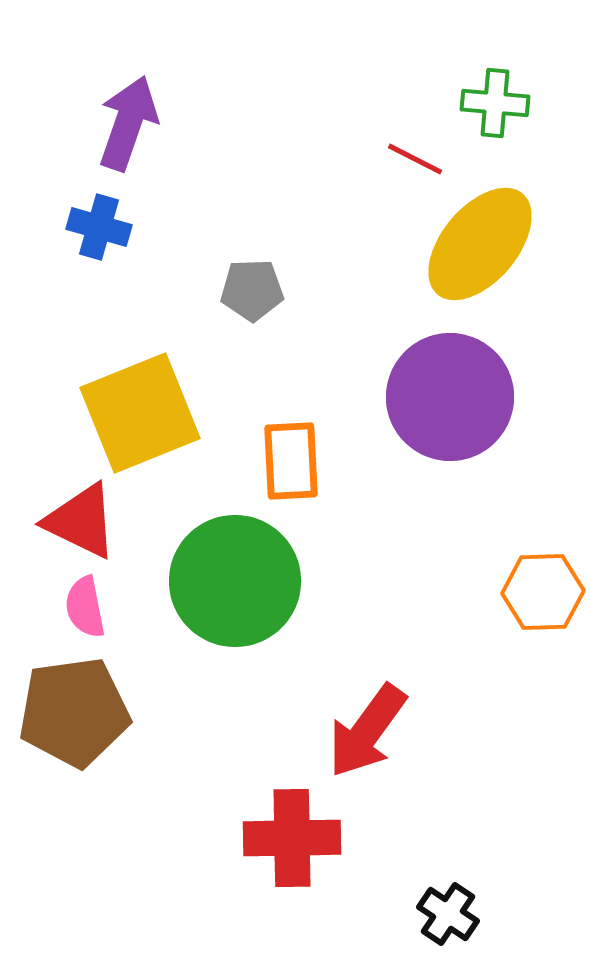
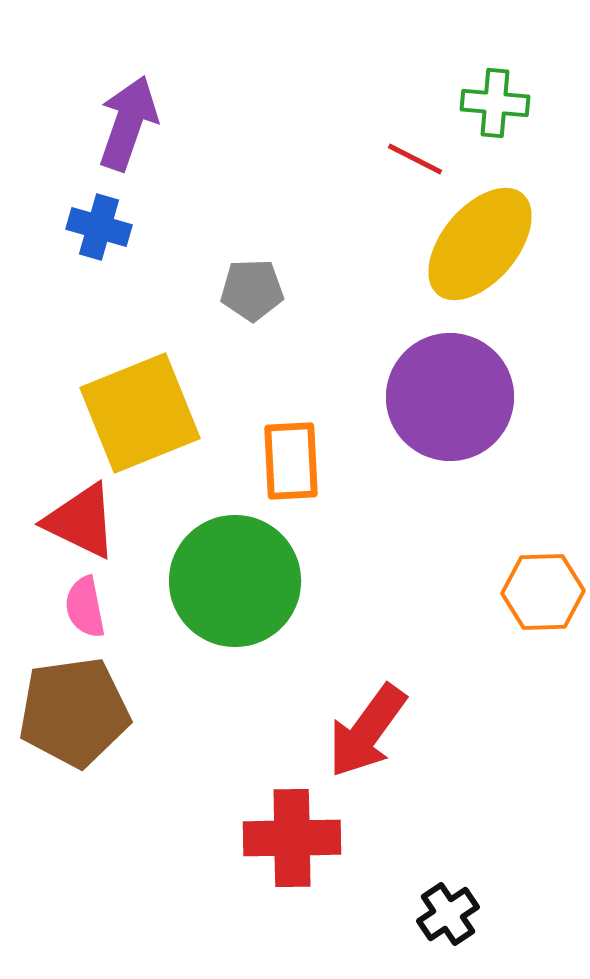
black cross: rotated 22 degrees clockwise
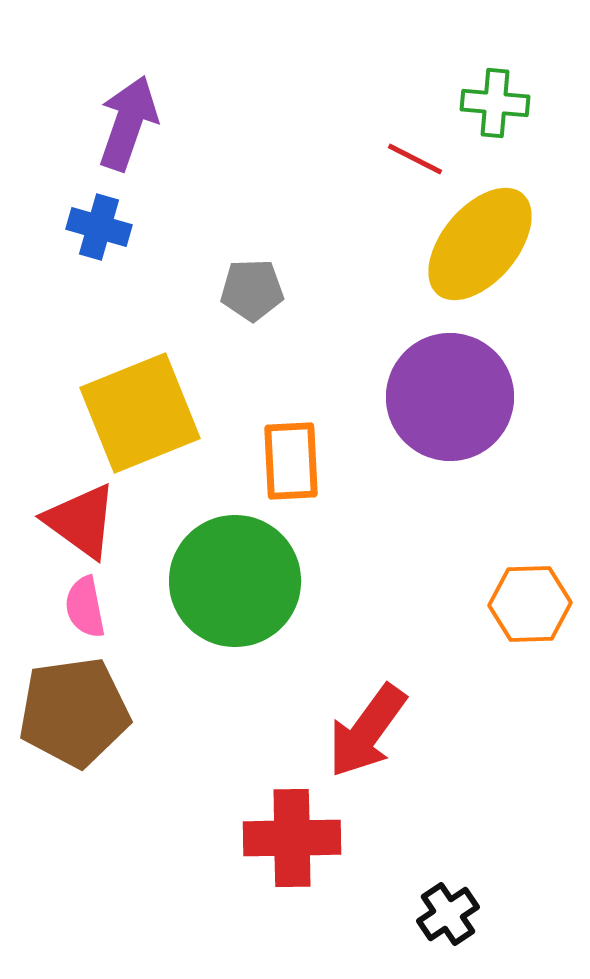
red triangle: rotated 10 degrees clockwise
orange hexagon: moved 13 px left, 12 px down
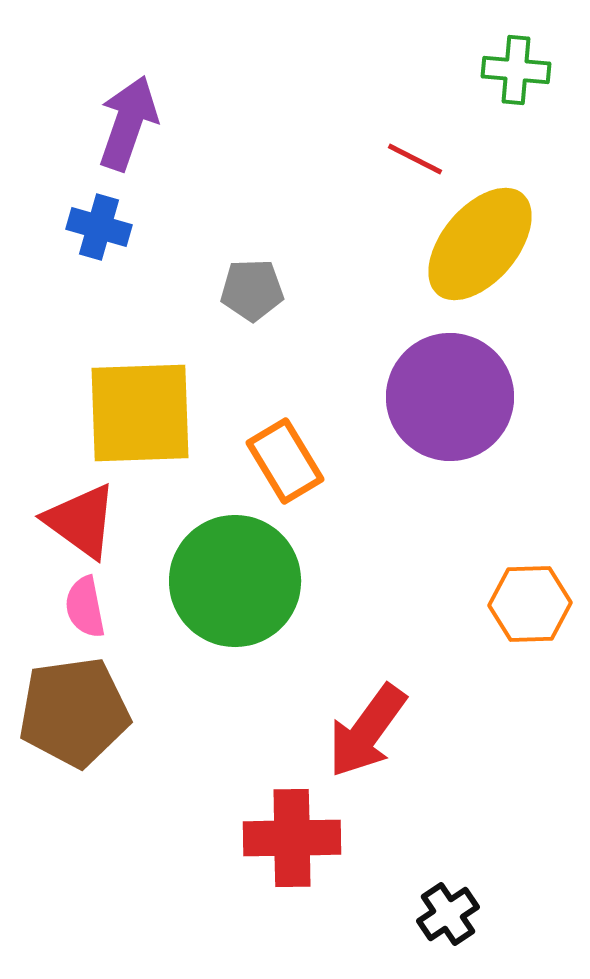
green cross: moved 21 px right, 33 px up
yellow square: rotated 20 degrees clockwise
orange rectangle: moved 6 px left; rotated 28 degrees counterclockwise
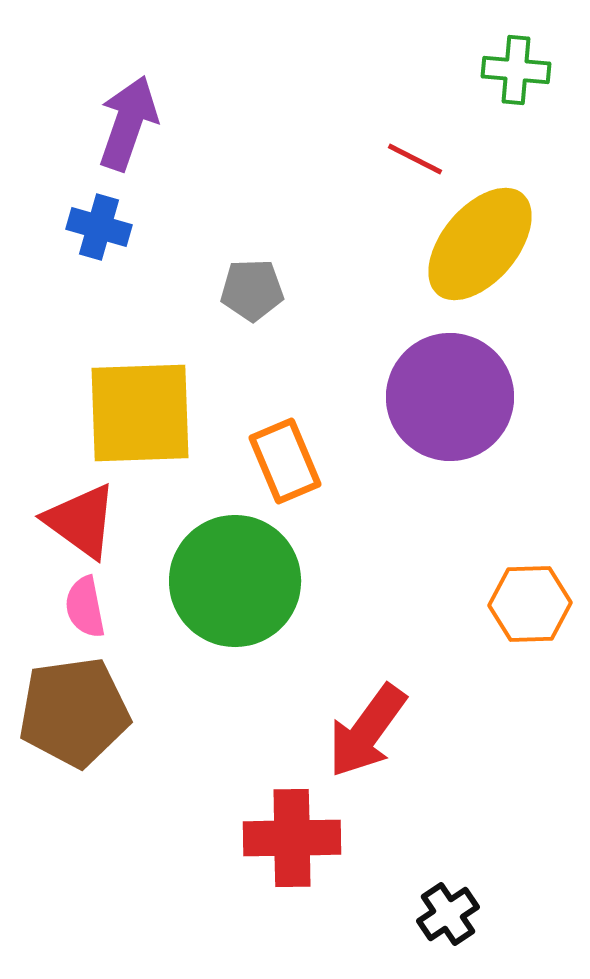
orange rectangle: rotated 8 degrees clockwise
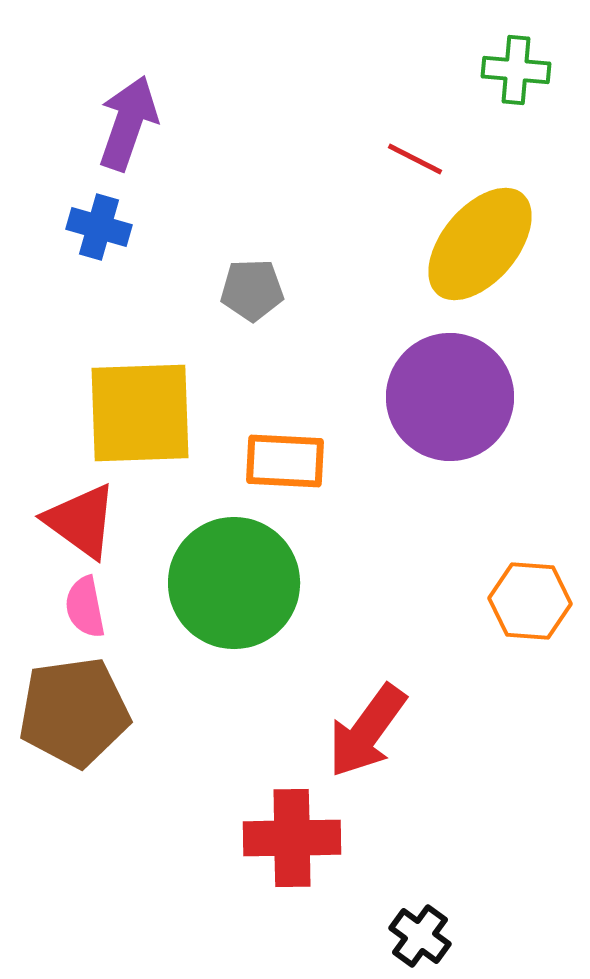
orange rectangle: rotated 64 degrees counterclockwise
green circle: moved 1 px left, 2 px down
orange hexagon: moved 3 px up; rotated 6 degrees clockwise
black cross: moved 28 px left, 22 px down; rotated 20 degrees counterclockwise
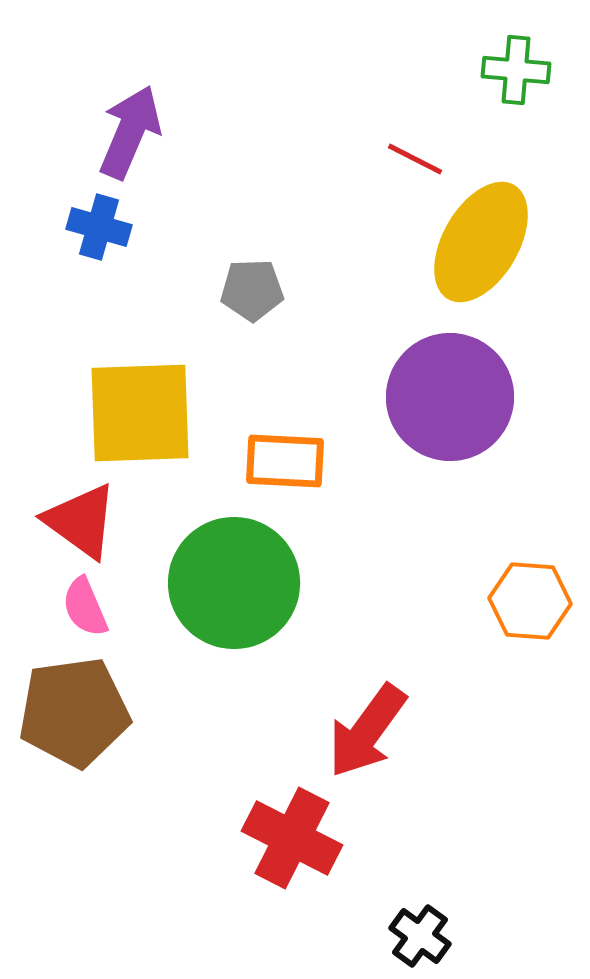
purple arrow: moved 2 px right, 9 px down; rotated 4 degrees clockwise
yellow ellipse: moved 1 px right, 2 px up; rotated 10 degrees counterclockwise
pink semicircle: rotated 12 degrees counterclockwise
red cross: rotated 28 degrees clockwise
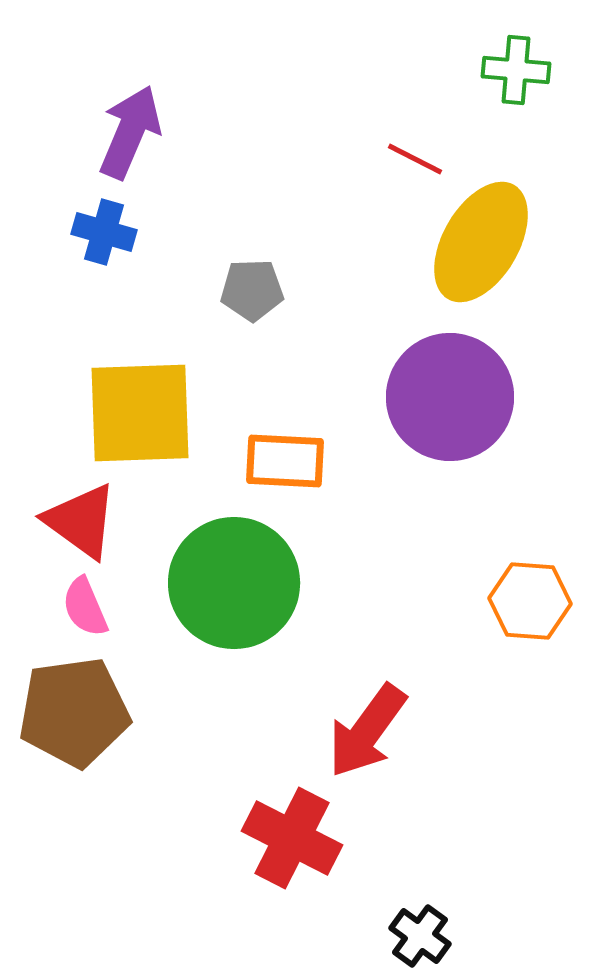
blue cross: moved 5 px right, 5 px down
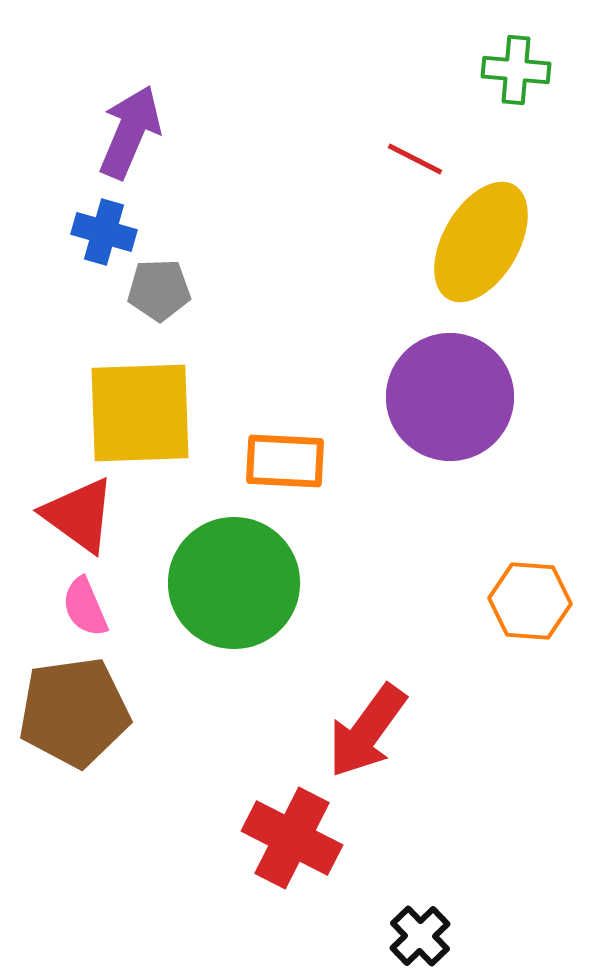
gray pentagon: moved 93 px left
red triangle: moved 2 px left, 6 px up
black cross: rotated 10 degrees clockwise
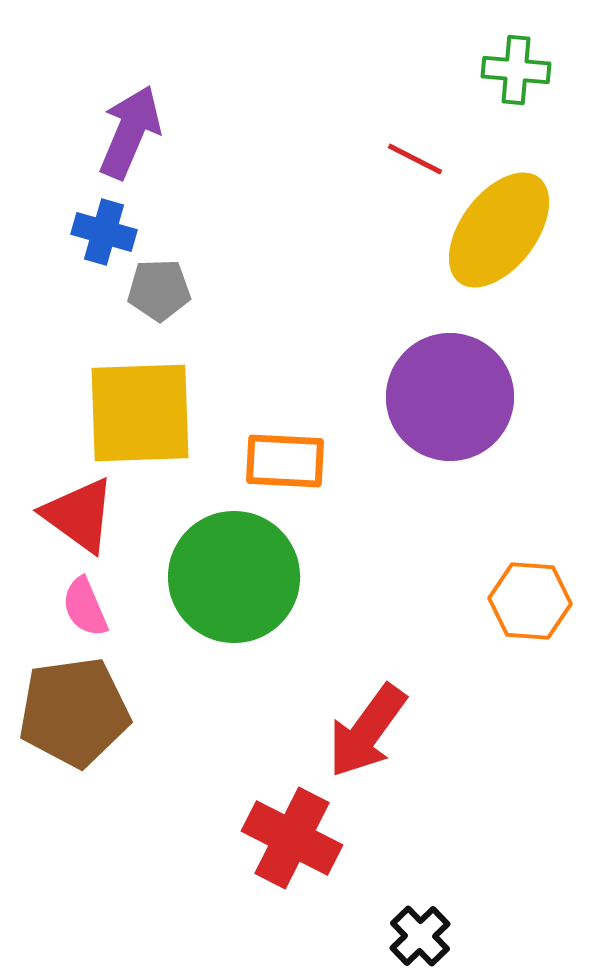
yellow ellipse: moved 18 px right, 12 px up; rotated 7 degrees clockwise
green circle: moved 6 px up
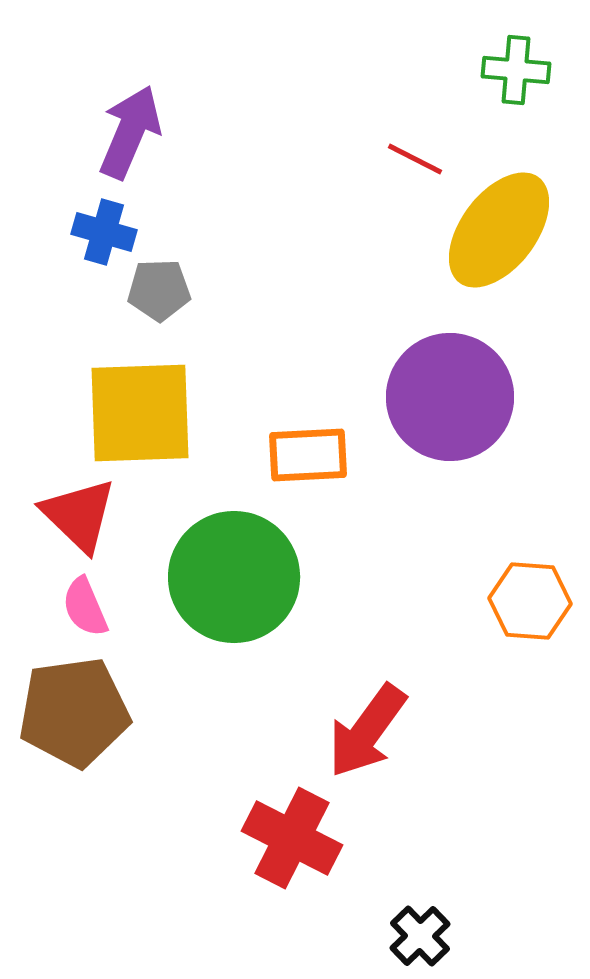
orange rectangle: moved 23 px right, 6 px up; rotated 6 degrees counterclockwise
red triangle: rotated 8 degrees clockwise
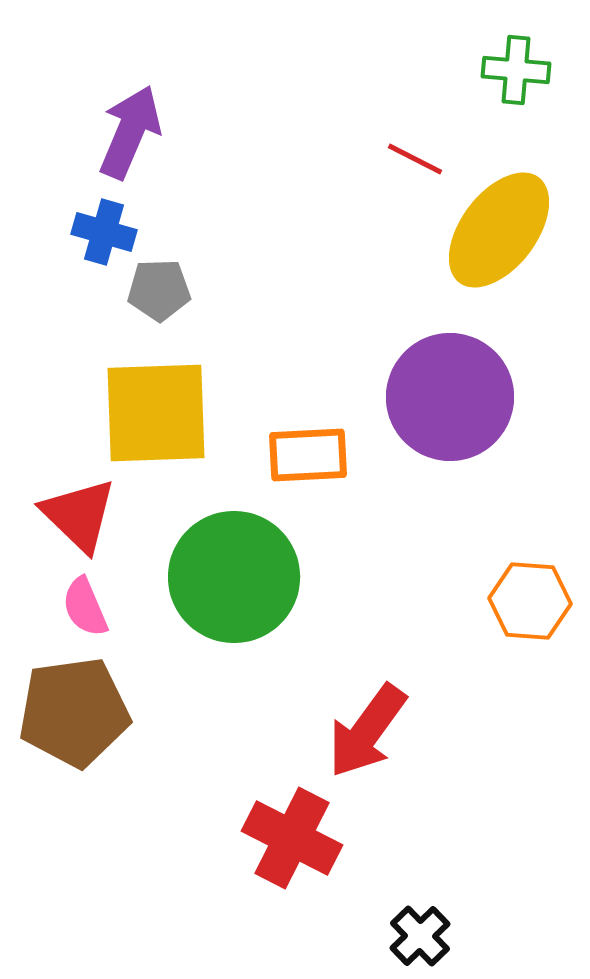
yellow square: moved 16 px right
